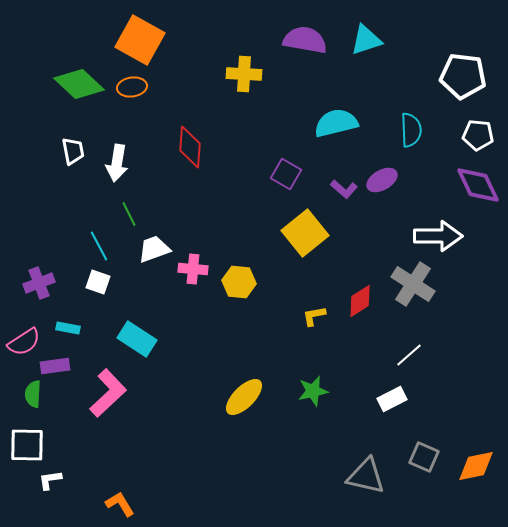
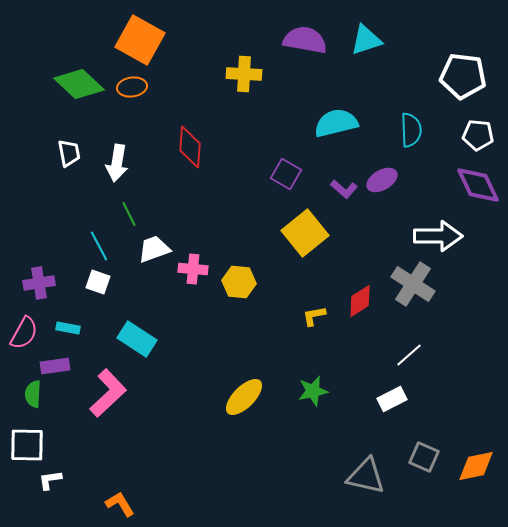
white trapezoid at (73, 151): moved 4 px left, 2 px down
purple cross at (39, 283): rotated 12 degrees clockwise
pink semicircle at (24, 342): moved 9 px up; rotated 28 degrees counterclockwise
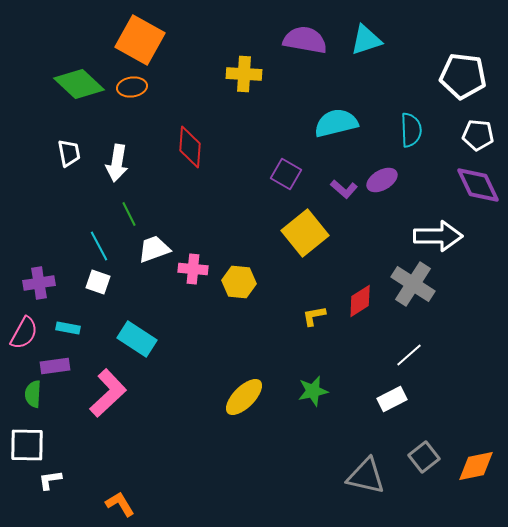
gray square at (424, 457): rotated 28 degrees clockwise
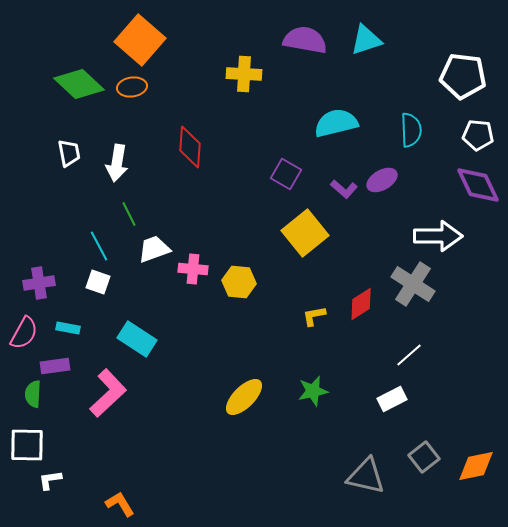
orange square at (140, 40): rotated 12 degrees clockwise
red diamond at (360, 301): moved 1 px right, 3 px down
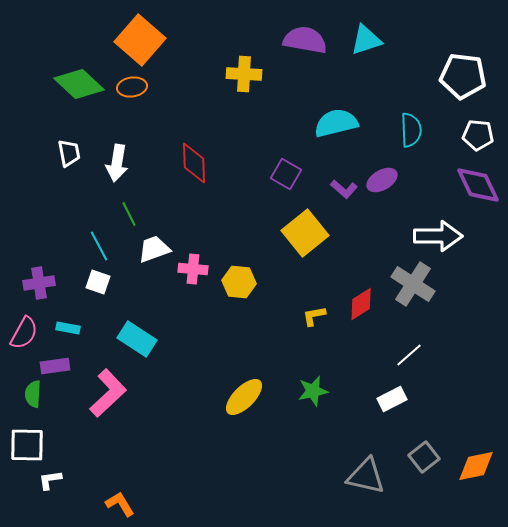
red diamond at (190, 147): moved 4 px right, 16 px down; rotated 6 degrees counterclockwise
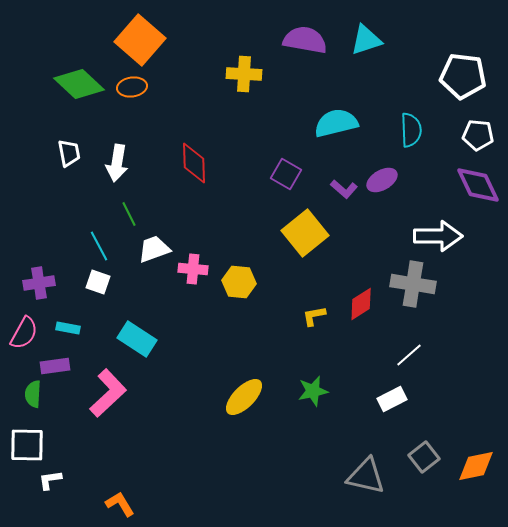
gray cross at (413, 284): rotated 24 degrees counterclockwise
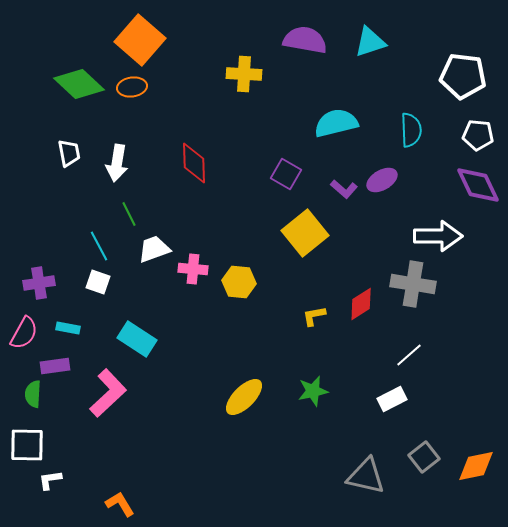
cyan triangle at (366, 40): moved 4 px right, 2 px down
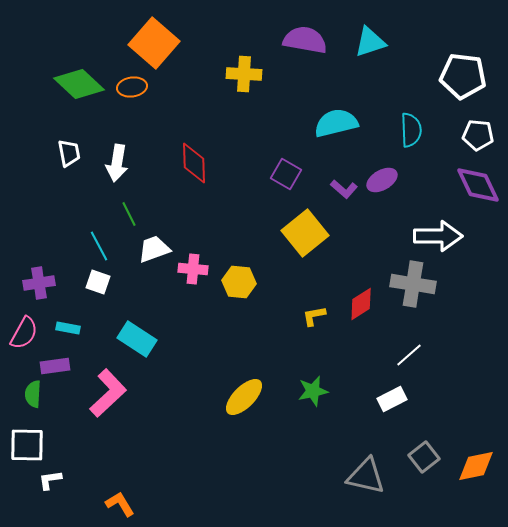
orange square at (140, 40): moved 14 px right, 3 px down
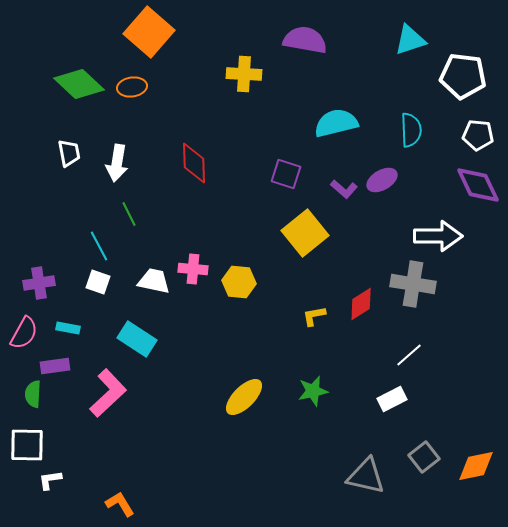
cyan triangle at (370, 42): moved 40 px right, 2 px up
orange square at (154, 43): moved 5 px left, 11 px up
purple square at (286, 174): rotated 12 degrees counterclockwise
white trapezoid at (154, 249): moved 32 px down; rotated 32 degrees clockwise
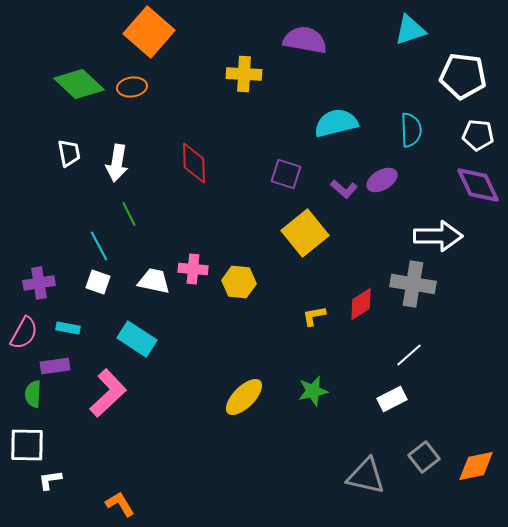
cyan triangle at (410, 40): moved 10 px up
